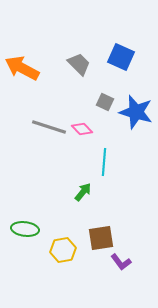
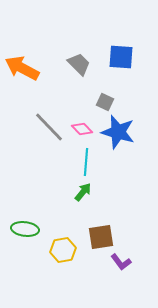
blue square: rotated 20 degrees counterclockwise
blue star: moved 18 px left, 20 px down
gray line: rotated 28 degrees clockwise
cyan line: moved 18 px left
brown square: moved 1 px up
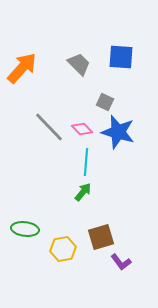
orange arrow: rotated 104 degrees clockwise
brown square: rotated 8 degrees counterclockwise
yellow hexagon: moved 1 px up
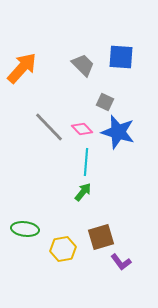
gray trapezoid: moved 4 px right, 1 px down
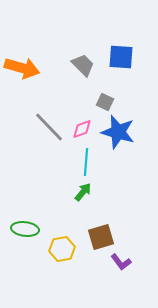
orange arrow: rotated 64 degrees clockwise
pink diamond: rotated 65 degrees counterclockwise
yellow hexagon: moved 1 px left
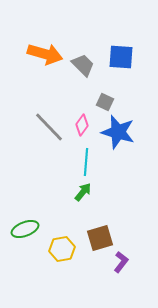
orange arrow: moved 23 px right, 14 px up
pink diamond: moved 4 px up; rotated 35 degrees counterclockwise
green ellipse: rotated 28 degrees counterclockwise
brown square: moved 1 px left, 1 px down
purple L-shape: rotated 105 degrees counterclockwise
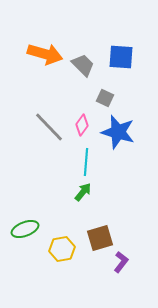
gray square: moved 4 px up
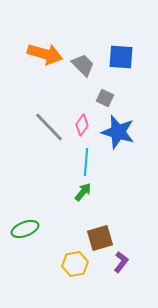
yellow hexagon: moved 13 px right, 15 px down
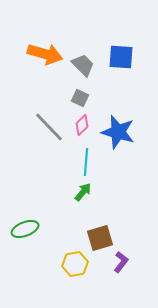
gray square: moved 25 px left
pink diamond: rotated 10 degrees clockwise
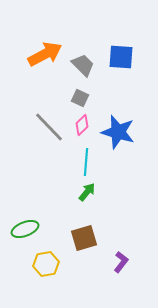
orange arrow: rotated 44 degrees counterclockwise
green arrow: moved 4 px right
brown square: moved 16 px left
yellow hexagon: moved 29 px left
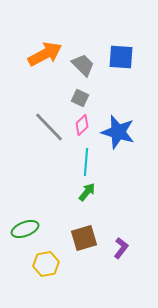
purple L-shape: moved 14 px up
